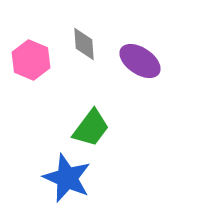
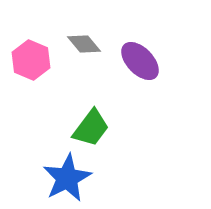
gray diamond: rotated 36 degrees counterclockwise
purple ellipse: rotated 12 degrees clockwise
blue star: rotated 21 degrees clockwise
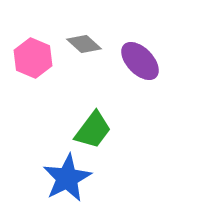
gray diamond: rotated 8 degrees counterclockwise
pink hexagon: moved 2 px right, 2 px up
green trapezoid: moved 2 px right, 2 px down
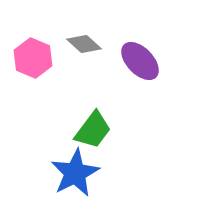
blue star: moved 8 px right, 5 px up
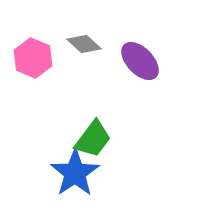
green trapezoid: moved 9 px down
blue star: rotated 6 degrees counterclockwise
